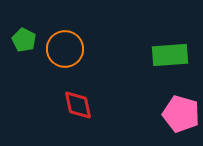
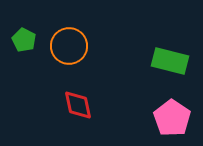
orange circle: moved 4 px right, 3 px up
green rectangle: moved 6 px down; rotated 18 degrees clockwise
pink pentagon: moved 9 px left, 4 px down; rotated 18 degrees clockwise
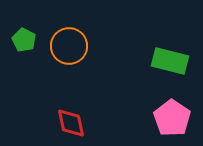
red diamond: moved 7 px left, 18 px down
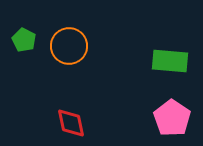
green rectangle: rotated 9 degrees counterclockwise
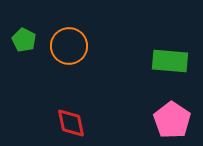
pink pentagon: moved 2 px down
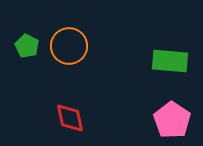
green pentagon: moved 3 px right, 6 px down
red diamond: moved 1 px left, 5 px up
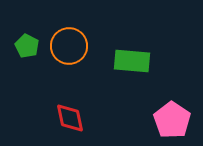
green rectangle: moved 38 px left
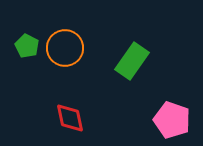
orange circle: moved 4 px left, 2 px down
green rectangle: rotated 60 degrees counterclockwise
pink pentagon: rotated 15 degrees counterclockwise
